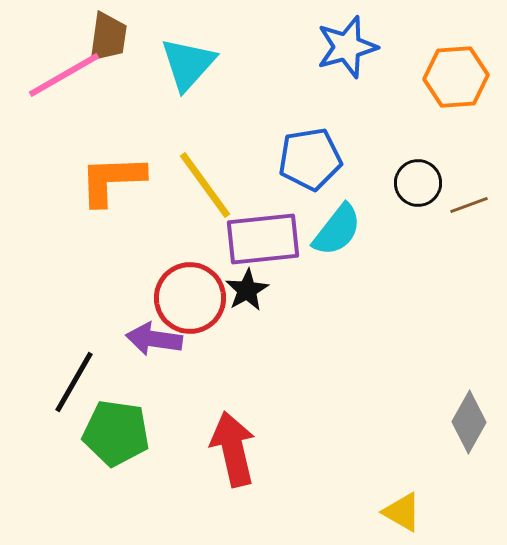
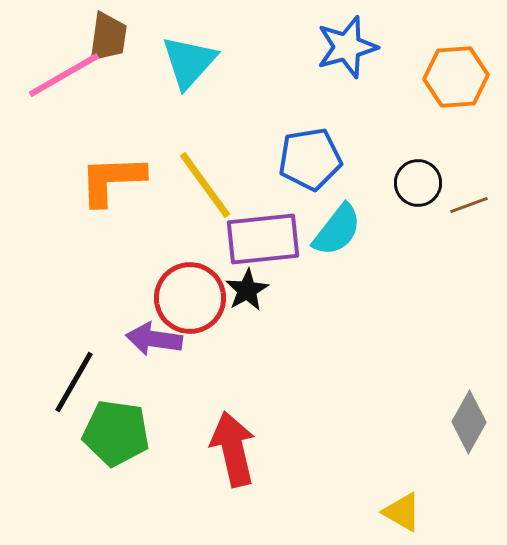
cyan triangle: moved 1 px right, 2 px up
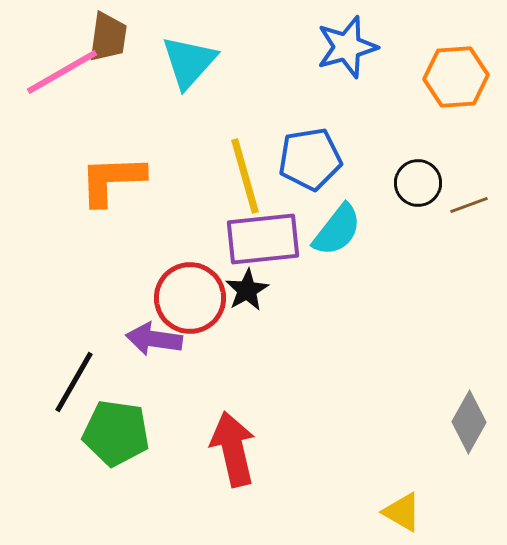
pink line: moved 2 px left, 3 px up
yellow line: moved 40 px right, 9 px up; rotated 20 degrees clockwise
